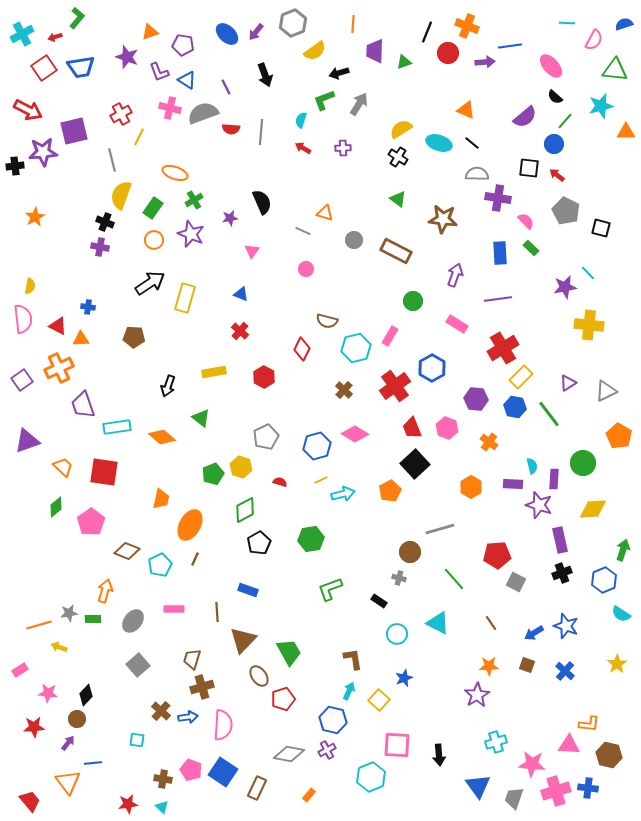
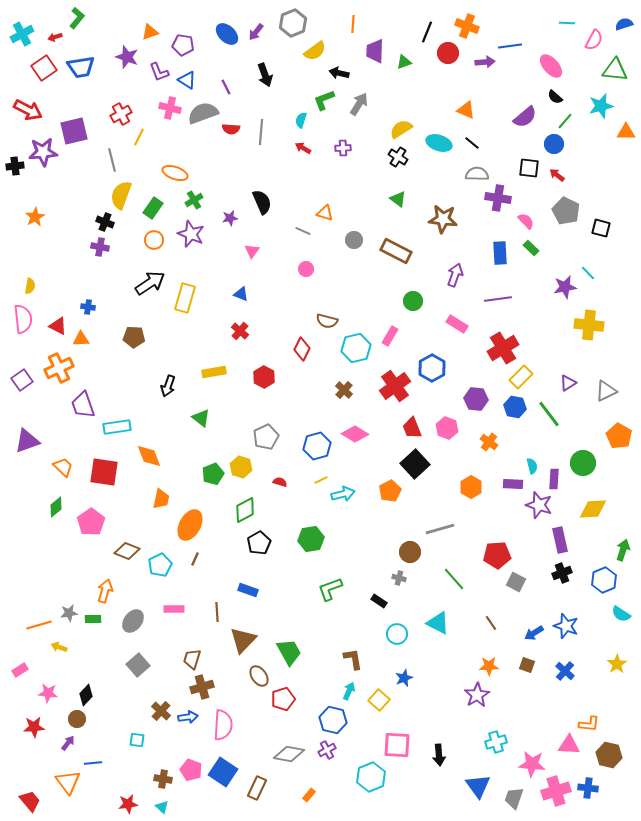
black arrow at (339, 73): rotated 30 degrees clockwise
orange diamond at (162, 437): moved 13 px left, 19 px down; rotated 28 degrees clockwise
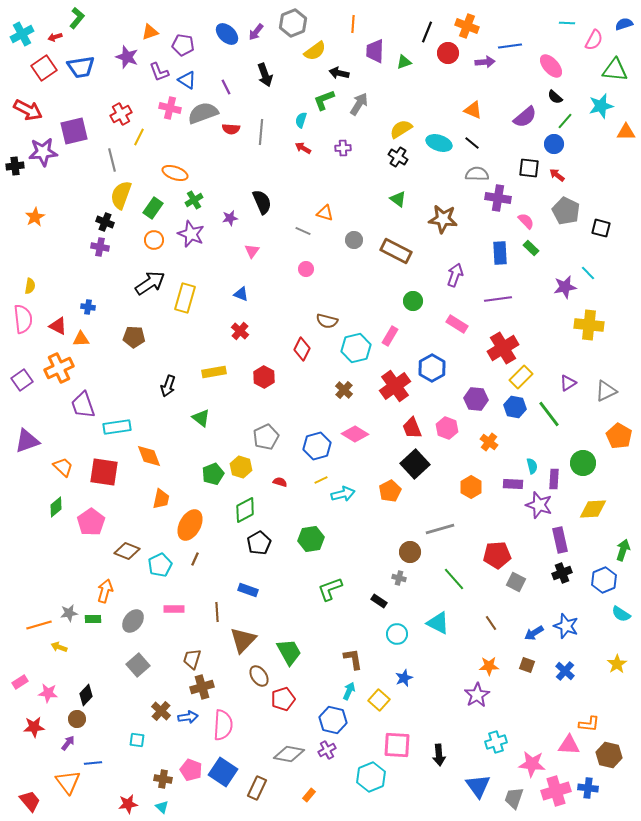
orange triangle at (466, 110): moved 7 px right
pink rectangle at (20, 670): moved 12 px down
